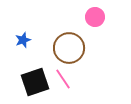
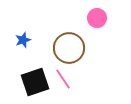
pink circle: moved 2 px right, 1 px down
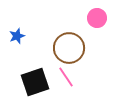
blue star: moved 6 px left, 4 px up
pink line: moved 3 px right, 2 px up
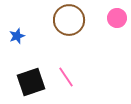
pink circle: moved 20 px right
brown circle: moved 28 px up
black square: moved 4 px left
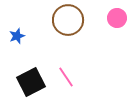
brown circle: moved 1 px left
black square: rotated 8 degrees counterclockwise
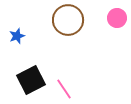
pink line: moved 2 px left, 12 px down
black square: moved 2 px up
